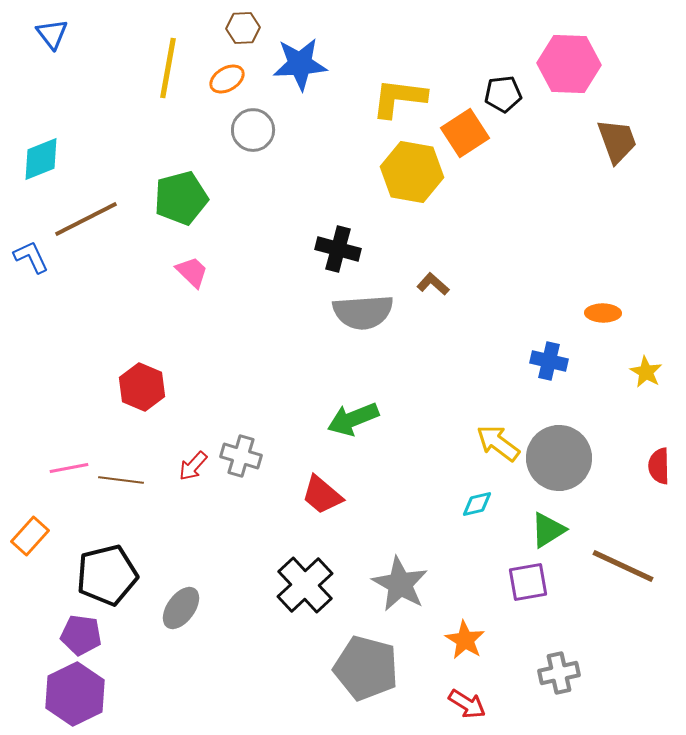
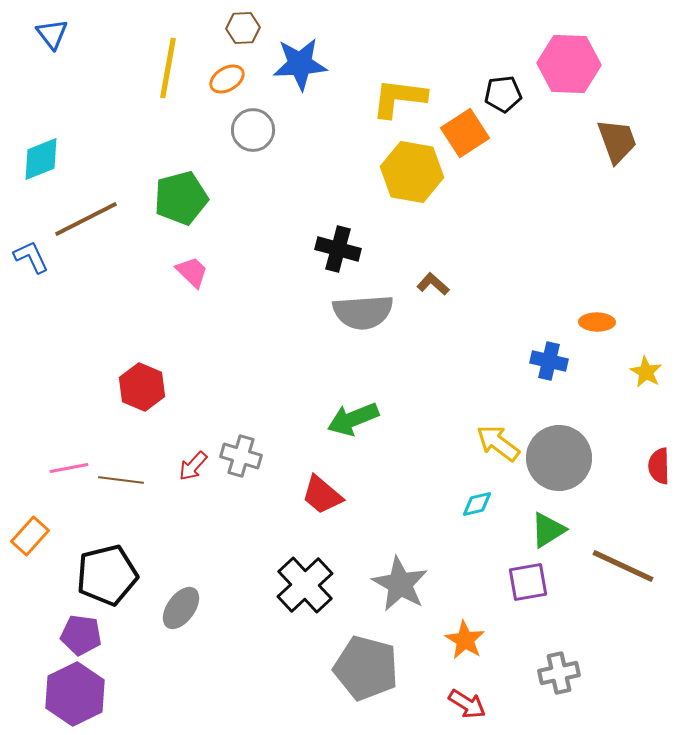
orange ellipse at (603, 313): moved 6 px left, 9 px down
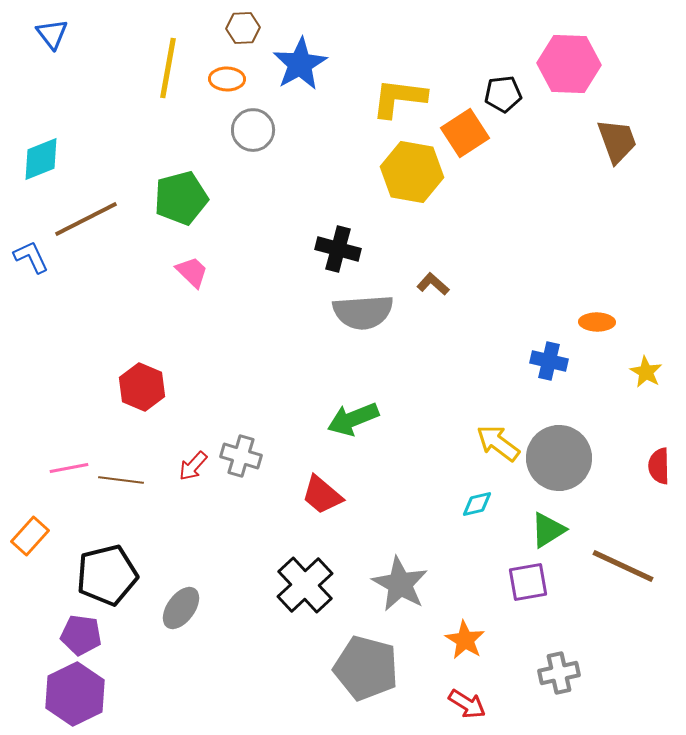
blue star at (300, 64): rotated 26 degrees counterclockwise
orange ellipse at (227, 79): rotated 32 degrees clockwise
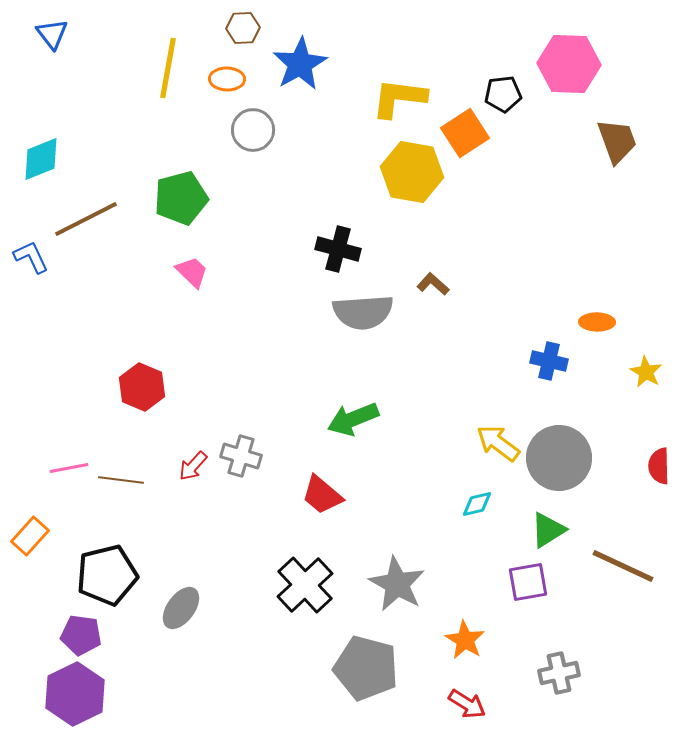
gray star at (400, 584): moved 3 px left
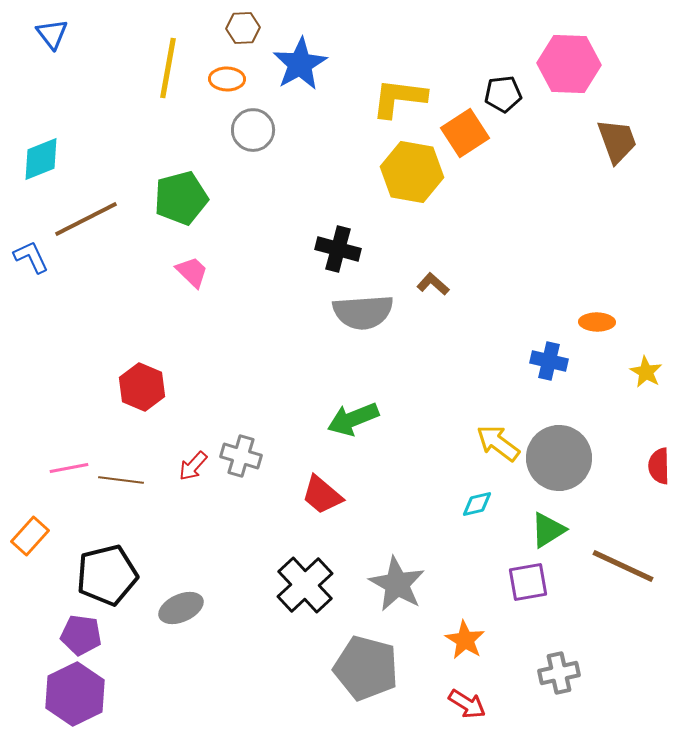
gray ellipse at (181, 608): rotated 30 degrees clockwise
